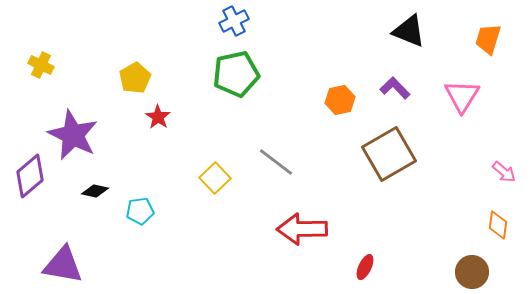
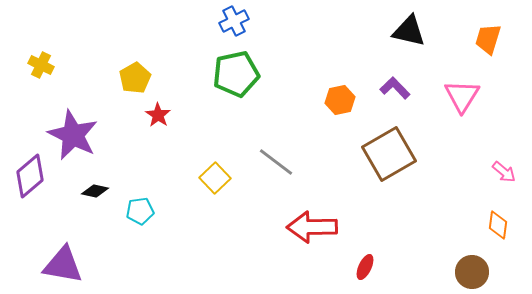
black triangle: rotated 9 degrees counterclockwise
red star: moved 2 px up
red arrow: moved 10 px right, 2 px up
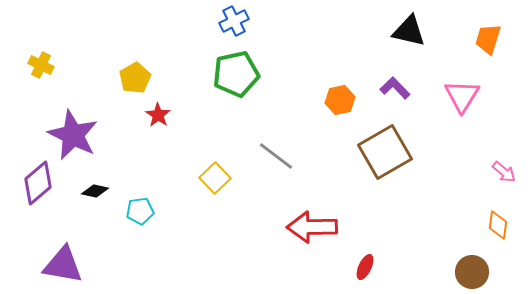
brown square: moved 4 px left, 2 px up
gray line: moved 6 px up
purple diamond: moved 8 px right, 7 px down
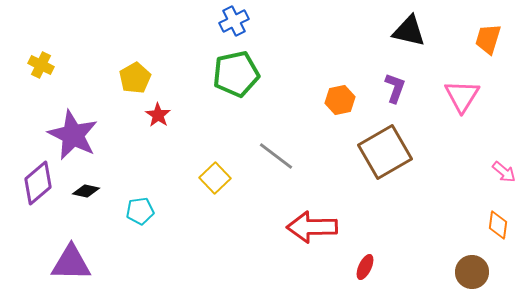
purple L-shape: rotated 64 degrees clockwise
black diamond: moved 9 px left
purple triangle: moved 8 px right, 2 px up; rotated 9 degrees counterclockwise
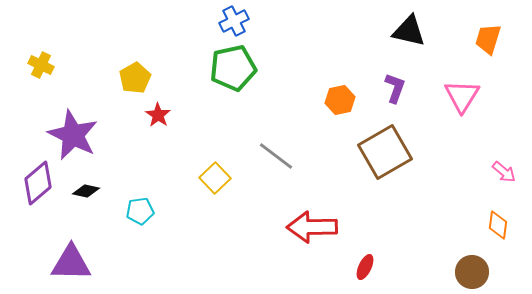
green pentagon: moved 3 px left, 6 px up
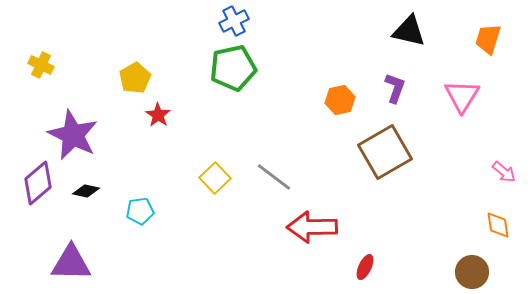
gray line: moved 2 px left, 21 px down
orange diamond: rotated 16 degrees counterclockwise
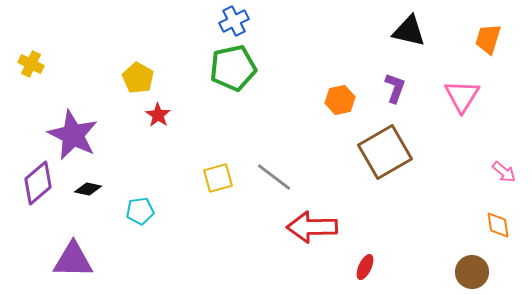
yellow cross: moved 10 px left, 1 px up
yellow pentagon: moved 3 px right; rotated 12 degrees counterclockwise
yellow square: moved 3 px right; rotated 28 degrees clockwise
black diamond: moved 2 px right, 2 px up
purple triangle: moved 2 px right, 3 px up
